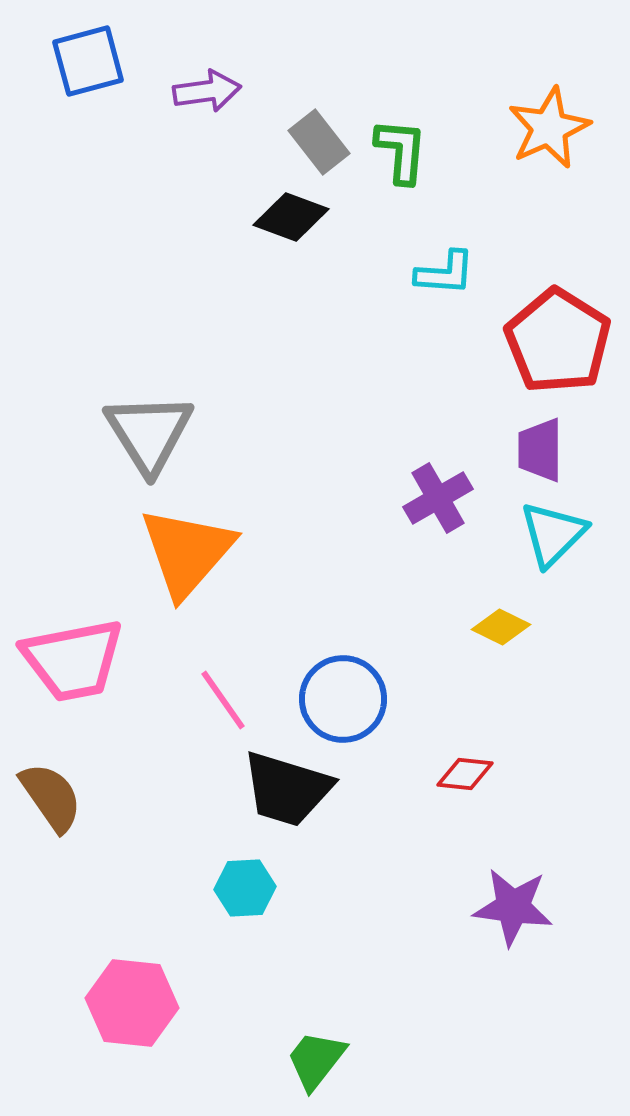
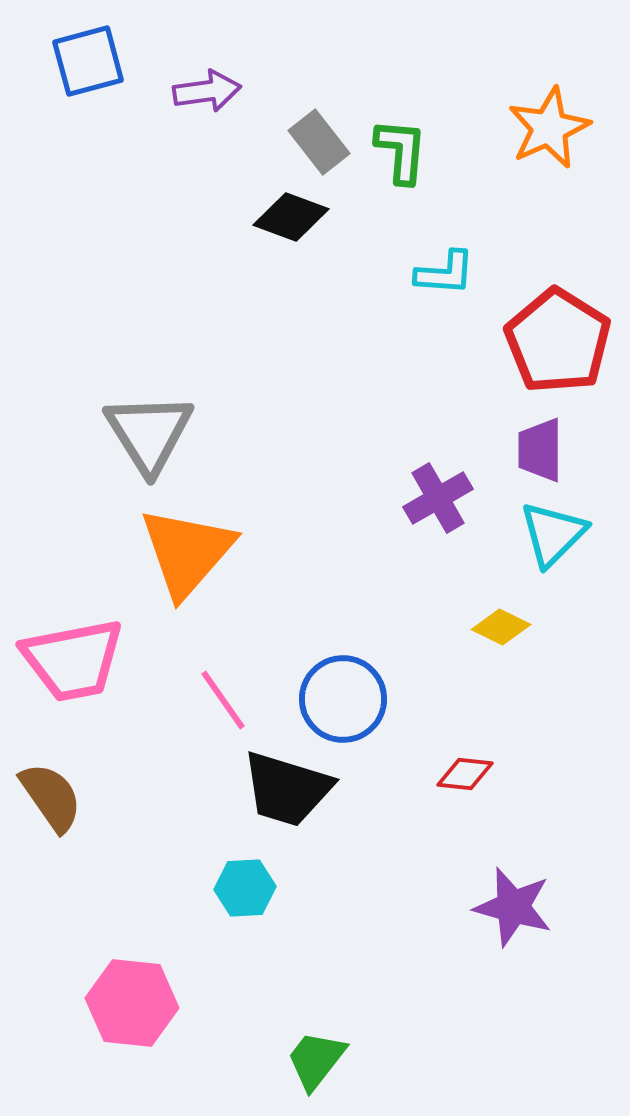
purple star: rotated 8 degrees clockwise
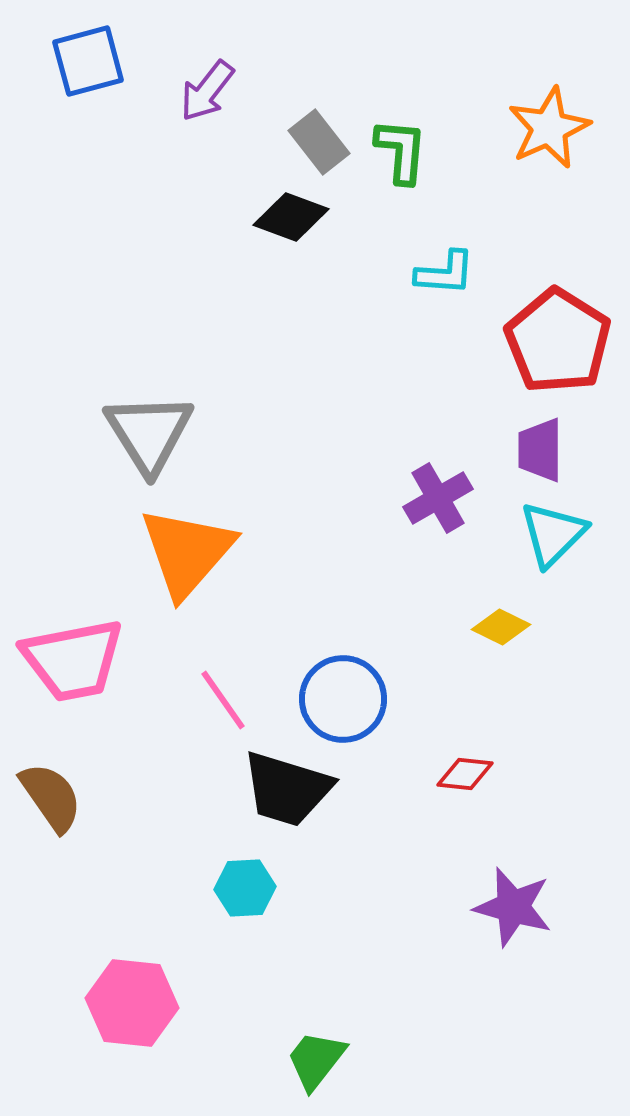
purple arrow: rotated 136 degrees clockwise
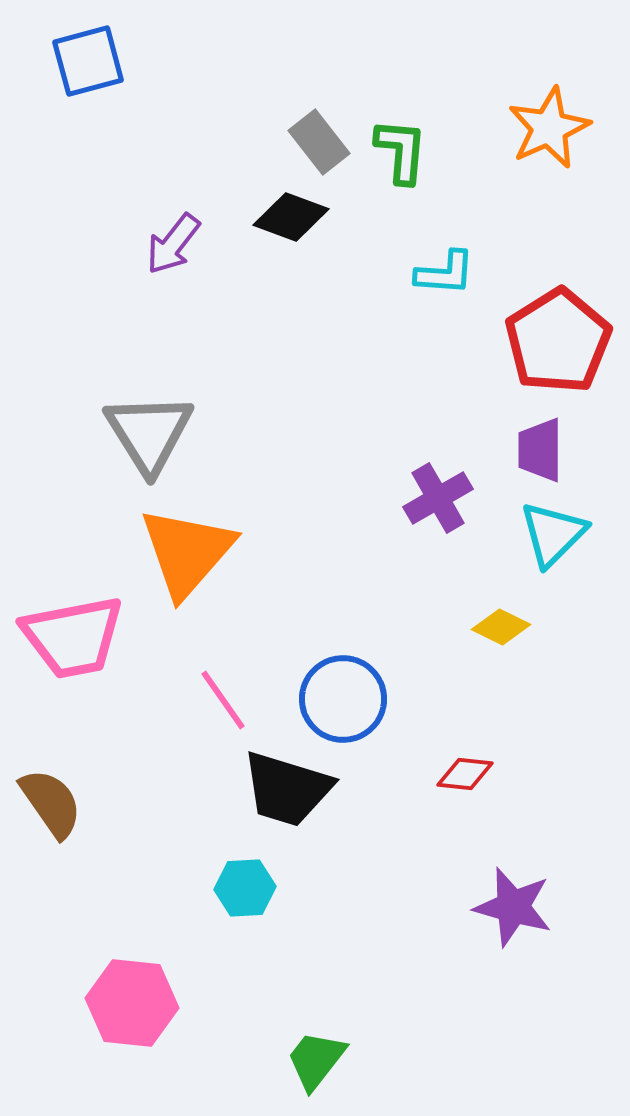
purple arrow: moved 34 px left, 153 px down
red pentagon: rotated 8 degrees clockwise
pink trapezoid: moved 23 px up
brown semicircle: moved 6 px down
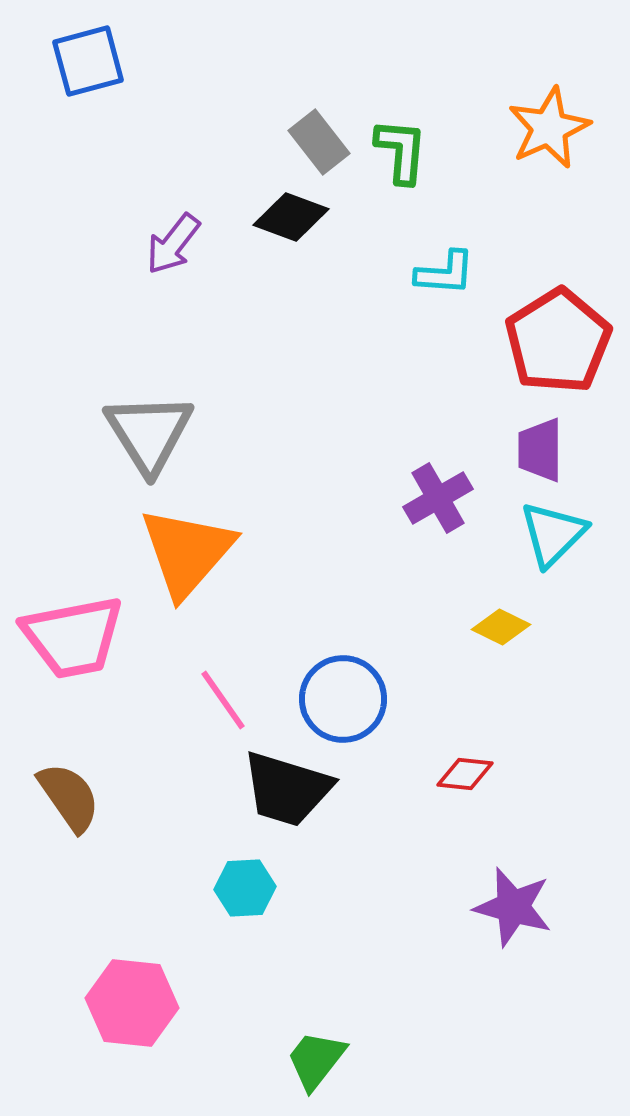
brown semicircle: moved 18 px right, 6 px up
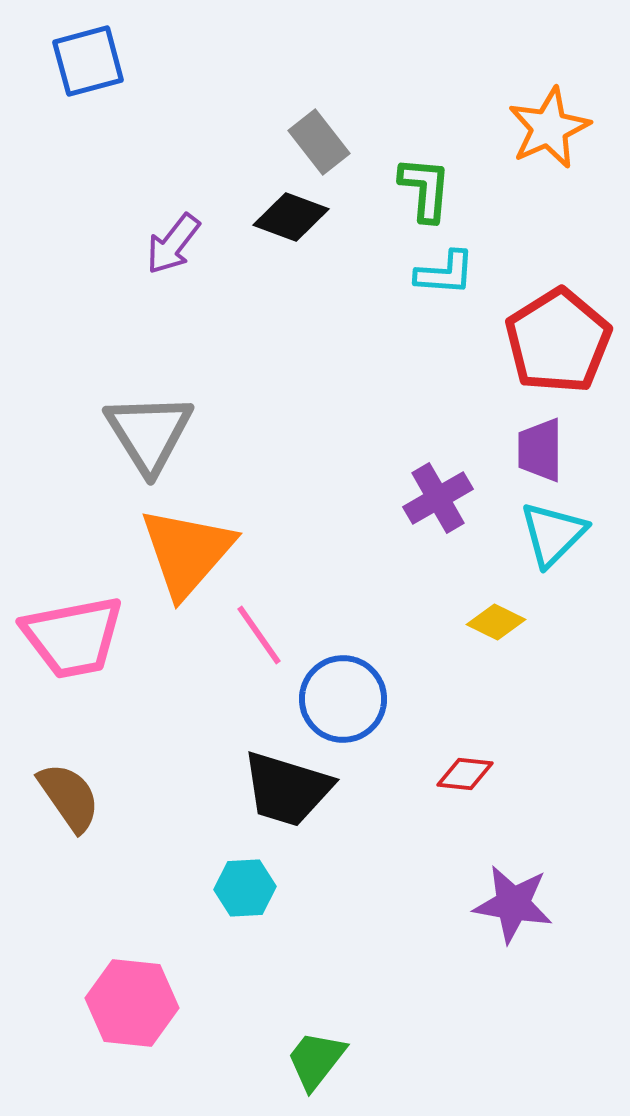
green L-shape: moved 24 px right, 38 px down
yellow diamond: moved 5 px left, 5 px up
pink line: moved 36 px right, 65 px up
purple star: moved 3 px up; rotated 6 degrees counterclockwise
